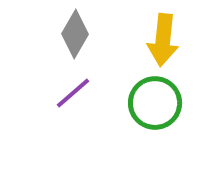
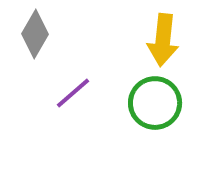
gray diamond: moved 40 px left
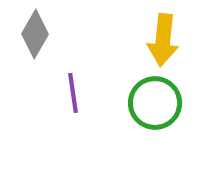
purple line: rotated 57 degrees counterclockwise
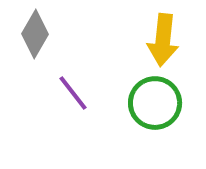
purple line: rotated 30 degrees counterclockwise
